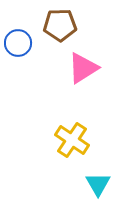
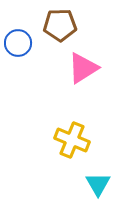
yellow cross: rotated 12 degrees counterclockwise
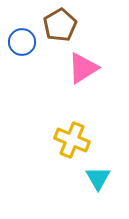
brown pentagon: rotated 28 degrees counterclockwise
blue circle: moved 4 px right, 1 px up
cyan triangle: moved 6 px up
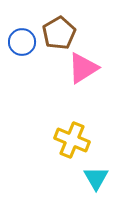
brown pentagon: moved 1 px left, 8 px down
cyan triangle: moved 2 px left
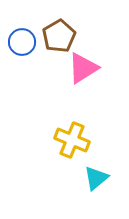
brown pentagon: moved 3 px down
cyan triangle: rotated 20 degrees clockwise
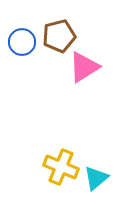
brown pentagon: rotated 16 degrees clockwise
pink triangle: moved 1 px right, 1 px up
yellow cross: moved 11 px left, 27 px down
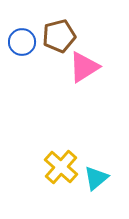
yellow cross: rotated 20 degrees clockwise
